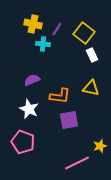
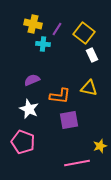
yellow triangle: moved 2 px left
pink line: rotated 15 degrees clockwise
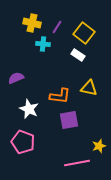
yellow cross: moved 1 px left, 1 px up
purple line: moved 2 px up
white rectangle: moved 14 px left; rotated 32 degrees counterclockwise
purple semicircle: moved 16 px left, 2 px up
yellow star: moved 1 px left
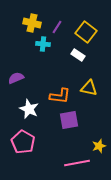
yellow square: moved 2 px right, 1 px up
pink pentagon: rotated 10 degrees clockwise
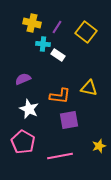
white rectangle: moved 20 px left
purple semicircle: moved 7 px right, 1 px down
pink line: moved 17 px left, 7 px up
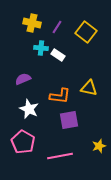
cyan cross: moved 2 px left, 4 px down
